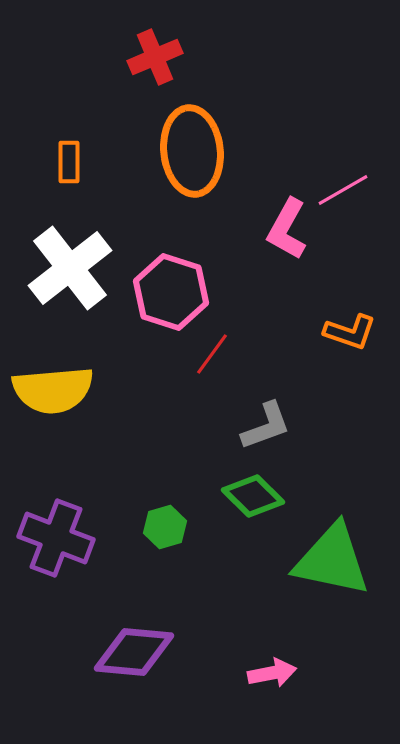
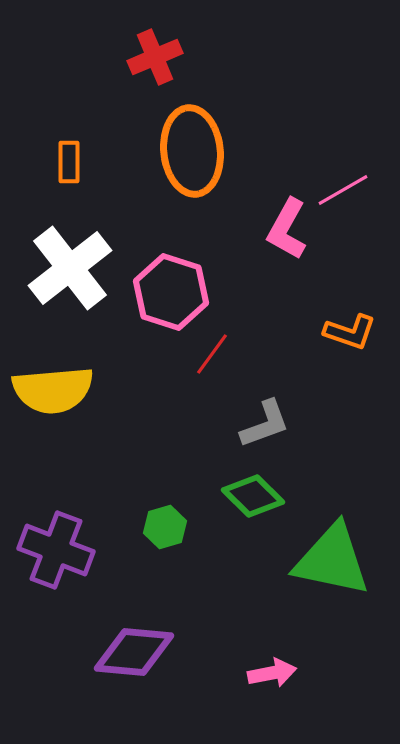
gray L-shape: moved 1 px left, 2 px up
purple cross: moved 12 px down
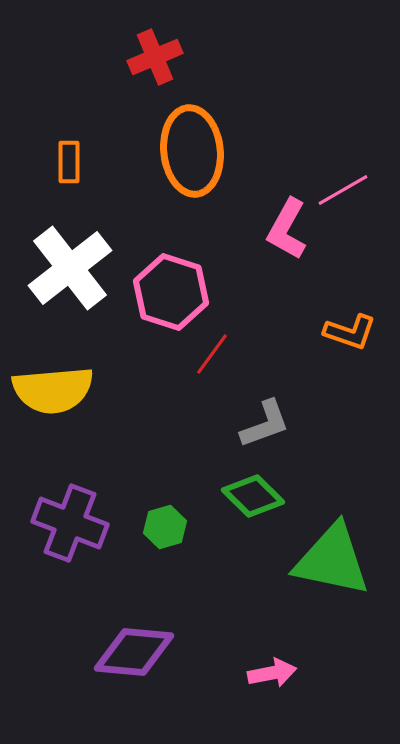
purple cross: moved 14 px right, 27 px up
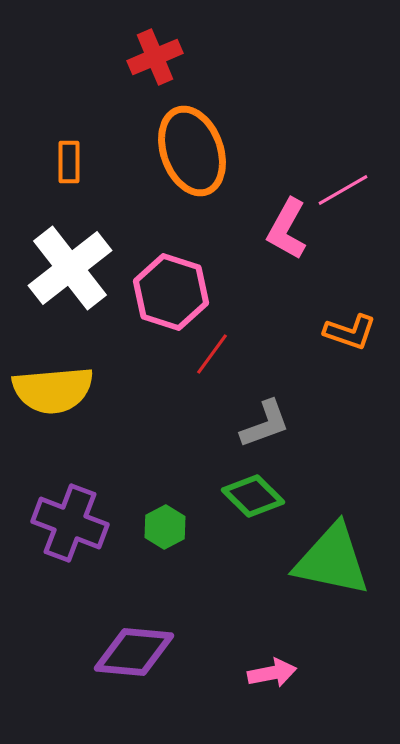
orange ellipse: rotated 14 degrees counterclockwise
green hexagon: rotated 12 degrees counterclockwise
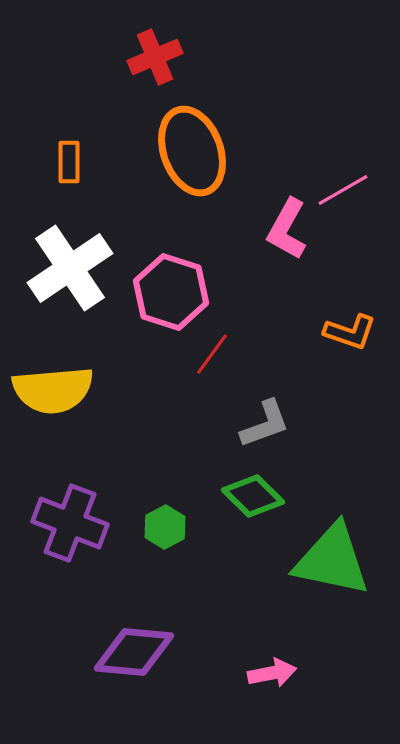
white cross: rotated 4 degrees clockwise
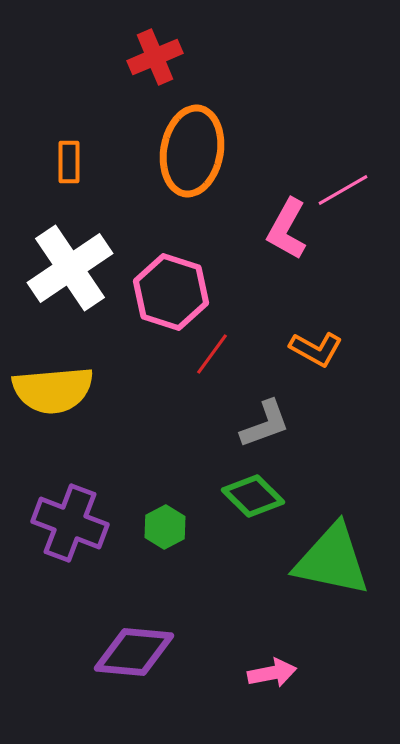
orange ellipse: rotated 30 degrees clockwise
orange L-shape: moved 34 px left, 17 px down; rotated 10 degrees clockwise
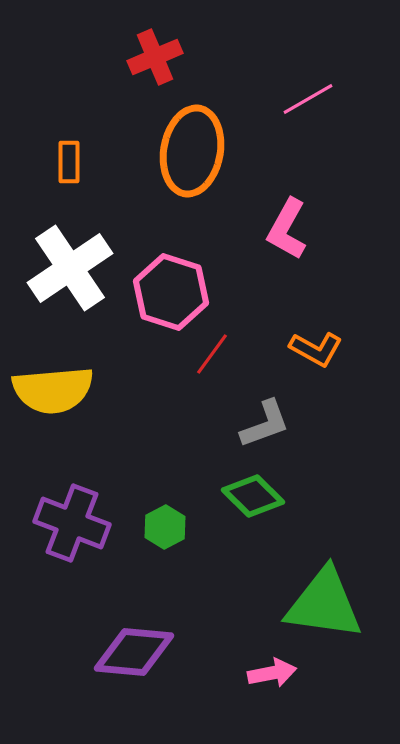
pink line: moved 35 px left, 91 px up
purple cross: moved 2 px right
green triangle: moved 8 px left, 44 px down; rotated 4 degrees counterclockwise
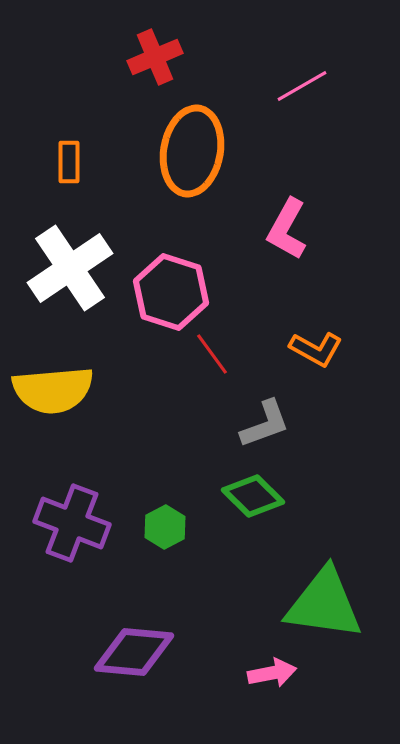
pink line: moved 6 px left, 13 px up
red line: rotated 72 degrees counterclockwise
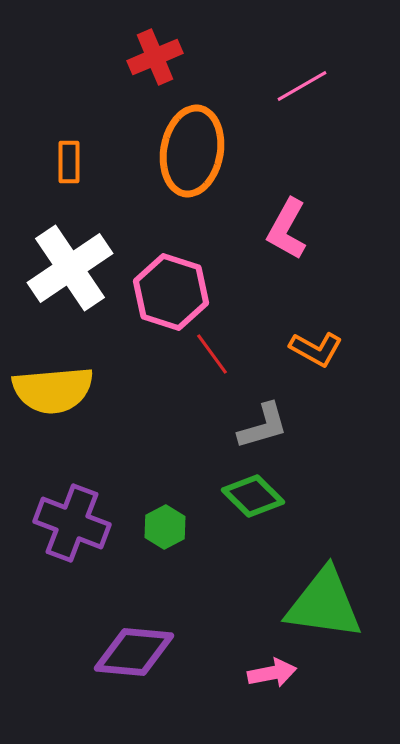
gray L-shape: moved 2 px left, 2 px down; rotated 4 degrees clockwise
